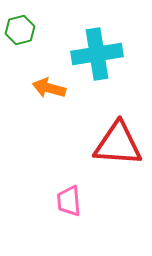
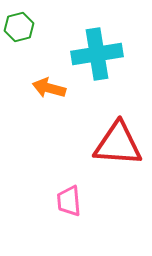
green hexagon: moved 1 px left, 3 px up
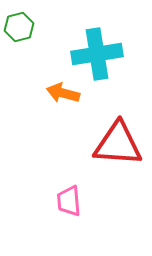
orange arrow: moved 14 px right, 5 px down
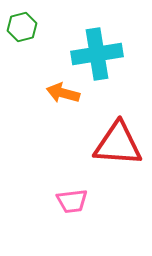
green hexagon: moved 3 px right
pink trapezoid: moved 3 px right; rotated 92 degrees counterclockwise
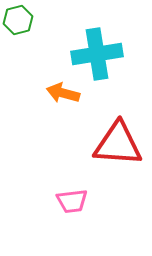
green hexagon: moved 4 px left, 7 px up
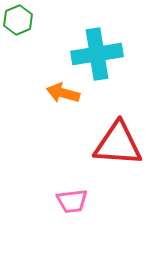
green hexagon: rotated 8 degrees counterclockwise
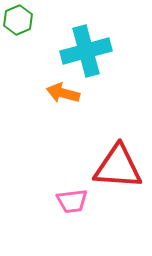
cyan cross: moved 11 px left, 3 px up; rotated 6 degrees counterclockwise
red triangle: moved 23 px down
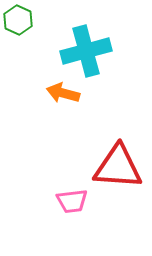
green hexagon: rotated 12 degrees counterclockwise
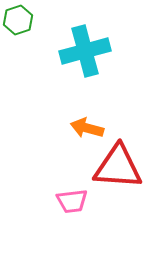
green hexagon: rotated 16 degrees clockwise
cyan cross: moved 1 px left
orange arrow: moved 24 px right, 35 px down
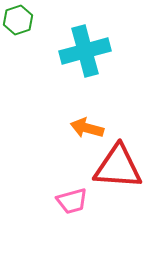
pink trapezoid: rotated 8 degrees counterclockwise
